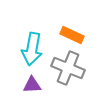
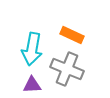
gray cross: moved 1 px left, 1 px down
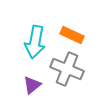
cyan arrow: moved 3 px right, 7 px up
purple triangle: rotated 36 degrees counterclockwise
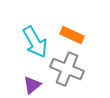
cyan arrow: rotated 40 degrees counterclockwise
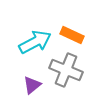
cyan arrow: rotated 88 degrees counterclockwise
gray cross: moved 1 px left, 1 px down
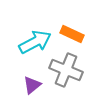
orange rectangle: moved 1 px up
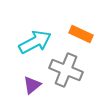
orange rectangle: moved 9 px right
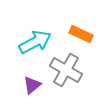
gray cross: rotated 8 degrees clockwise
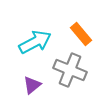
orange rectangle: rotated 25 degrees clockwise
gray cross: moved 4 px right; rotated 8 degrees counterclockwise
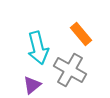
cyan arrow: moved 3 px right, 6 px down; rotated 104 degrees clockwise
gray cross: rotated 8 degrees clockwise
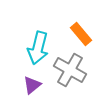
cyan arrow: rotated 28 degrees clockwise
